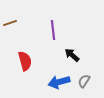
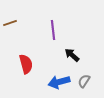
red semicircle: moved 1 px right, 3 px down
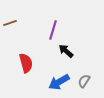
purple line: rotated 24 degrees clockwise
black arrow: moved 6 px left, 4 px up
red semicircle: moved 1 px up
blue arrow: rotated 15 degrees counterclockwise
